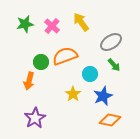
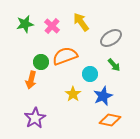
gray ellipse: moved 4 px up
orange arrow: moved 2 px right, 1 px up
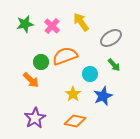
orange arrow: rotated 60 degrees counterclockwise
orange diamond: moved 35 px left, 1 px down
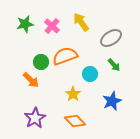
blue star: moved 9 px right, 5 px down
orange diamond: rotated 35 degrees clockwise
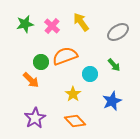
gray ellipse: moved 7 px right, 6 px up
